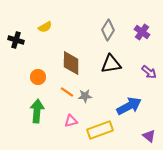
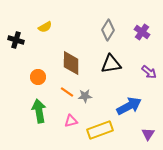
green arrow: moved 2 px right; rotated 15 degrees counterclockwise
purple triangle: moved 1 px left, 2 px up; rotated 24 degrees clockwise
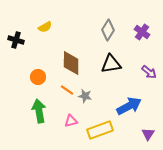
orange line: moved 2 px up
gray star: rotated 16 degrees clockwise
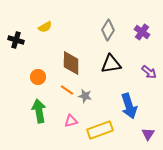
blue arrow: rotated 100 degrees clockwise
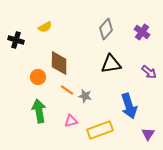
gray diamond: moved 2 px left, 1 px up; rotated 10 degrees clockwise
brown diamond: moved 12 px left
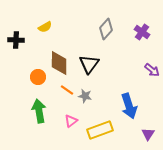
black cross: rotated 14 degrees counterclockwise
black triangle: moved 22 px left; rotated 45 degrees counterclockwise
purple arrow: moved 3 px right, 2 px up
pink triangle: rotated 24 degrees counterclockwise
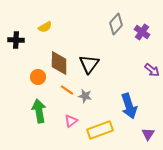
gray diamond: moved 10 px right, 5 px up
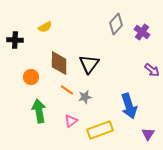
black cross: moved 1 px left
orange circle: moved 7 px left
gray star: moved 1 px down; rotated 24 degrees counterclockwise
